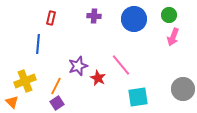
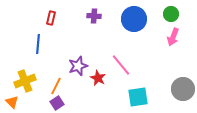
green circle: moved 2 px right, 1 px up
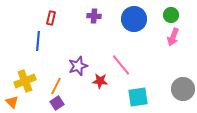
green circle: moved 1 px down
blue line: moved 3 px up
red star: moved 2 px right, 3 px down; rotated 21 degrees counterclockwise
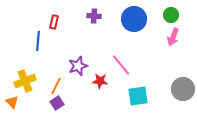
red rectangle: moved 3 px right, 4 px down
cyan square: moved 1 px up
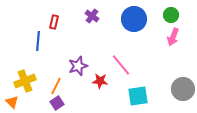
purple cross: moved 2 px left; rotated 32 degrees clockwise
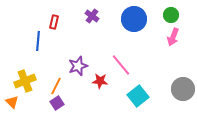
cyan square: rotated 30 degrees counterclockwise
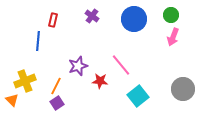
red rectangle: moved 1 px left, 2 px up
orange triangle: moved 2 px up
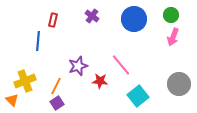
gray circle: moved 4 px left, 5 px up
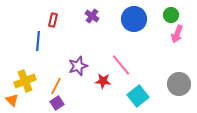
pink arrow: moved 4 px right, 3 px up
red star: moved 3 px right
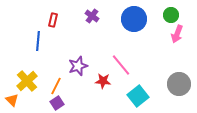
yellow cross: moved 2 px right; rotated 20 degrees counterclockwise
